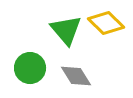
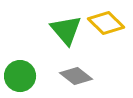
green circle: moved 10 px left, 8 px down
gray diamond: rotated 20 degrees counterclockwise
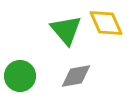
yellow diamond: rotated 21 degrees clockwise
gray diamond: rotated 48 degrees counterclockwise
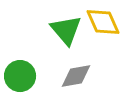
yellow diamond: moved 3 px left, 1 px up
